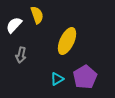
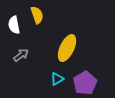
white semicircle: rotated 54 degrees counterclockwise
yellow ellipse: moved 7 px down
gray arrow: rotated 140 degrees counterclockwise
purple pentagon: moved 6 px down
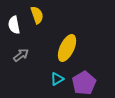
purple pentagon: moved 1 px left
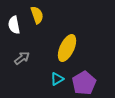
gray arrow: moved 1 px right, 3 px down
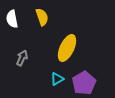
yellow semicircle: moved 5 px right, 2 px down
white semicircle: moved 2 px left, 6 px up
gray arrow: rotated 28 degrees counterclockwise
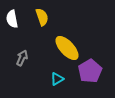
yellow ellipse: rotated 68 degrees counterclockwise
purple pentagon: moved 6 px right, 12 px up
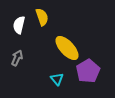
white semicircle: moved 7 px right, 6 px down; rotated 24 degrees clockwise
gray arrow: moved 5 px left
purple pentagon: moved 2 px left
cyan triangle: rotated 40 degrees counterclockwise
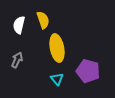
yellow semicircle: moved 1 px right, 3 px down
yellow ellipse: moved 10 px left; rotated 32 degrees clockwise
gray arrow: moved 2 px down
purple pentagon: rotated 25 degrees counterclockwise
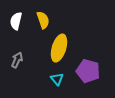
white semicircle: moved 3 px left, 4 px up
yellow ellipse: moved 2 px right; rotated 28 degrees clockwise
